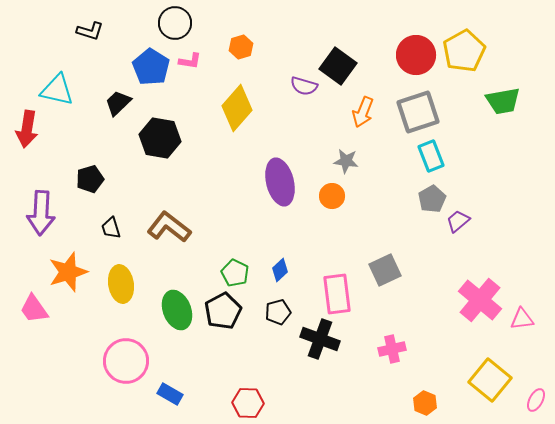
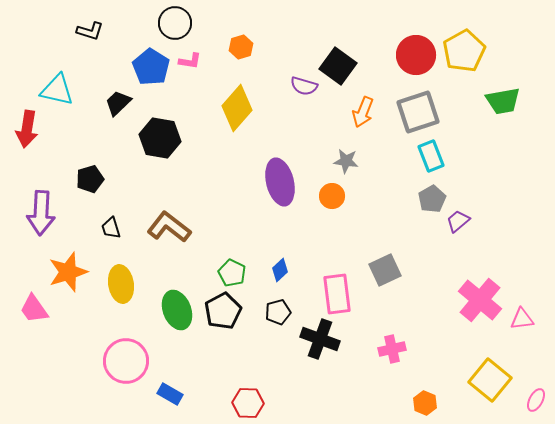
green pentagon at (235, 273): moved 3 px left
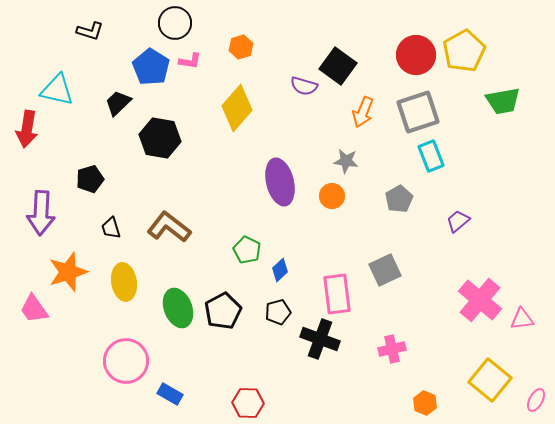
gray pentagon at (432, 199): moved 33 px left
green pentagon at (232, 273): moved 15 px right, 23 px up
yellow ellipse at (121, 284): moved 3 px right, 2 px up
green ellipse at (177, 310): moved 1 px right, 2 px up
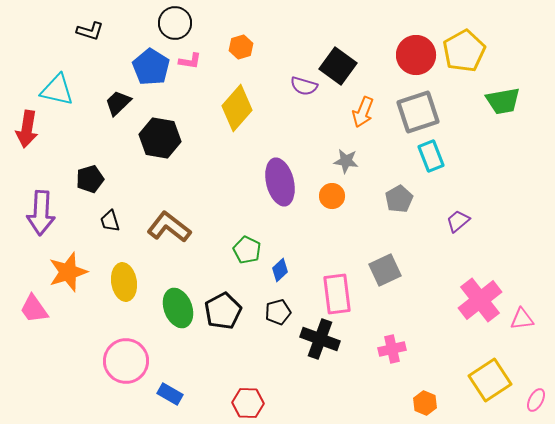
black trapezoid at (111, 228): moved 1 px left, 7 px up
pink cross at (480, 300): rotated 12 degrees clockwise
yellow square at (490, 380): rotated 18 degrees clockwise
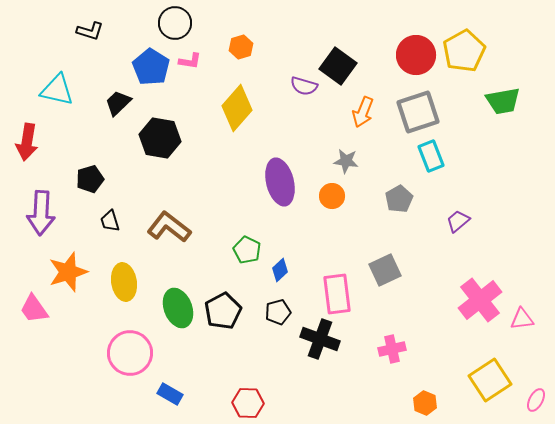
red arrow at (27, 129): moved 13 px down
pink circle at (126, 361): moved 4 px right, 8 px up
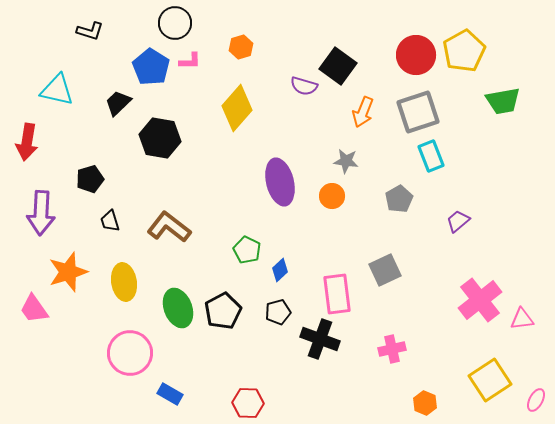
pink L-shape at (190, 61): rotated 10 degrees counterclockwise
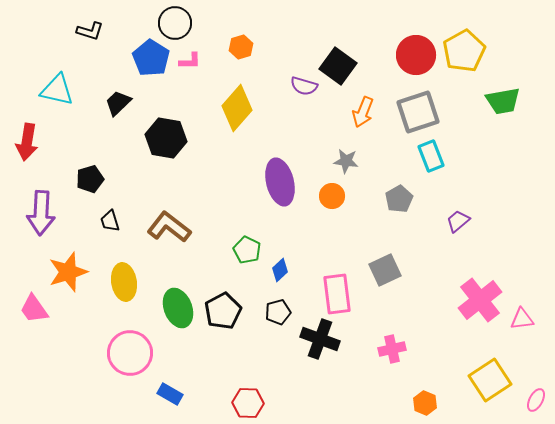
blue pentagon at (151, 67): moved 9 px up
black hexagon at (160, 138): moved 6 px right
